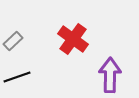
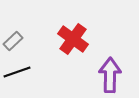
black line: moved 5 px up
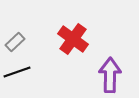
gray rectangle: moved 2 px right, 1 px down
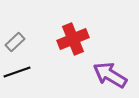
red cross: rotated 32 degrees clockwise
purple arrow: rotated 60 degrees counterclockwise
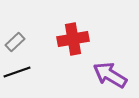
red cross: rotated 12 degrees clockwise
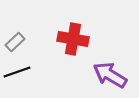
red cross: rotated 20 degrees clockwise
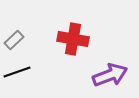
gray rectangle: moved 1 px left, 2 px up
purple arrow: rotated 128 degrees clockwise
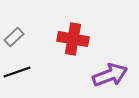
gray rectangle: moved 3 px up
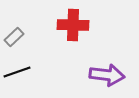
red cross: moved 14 px up; rotated 8 degrees counterclockwise
purple arrow: moved 3 px left; rotated 28 degrees clockwise
